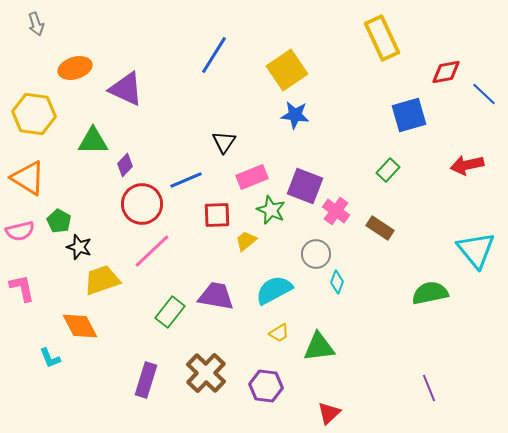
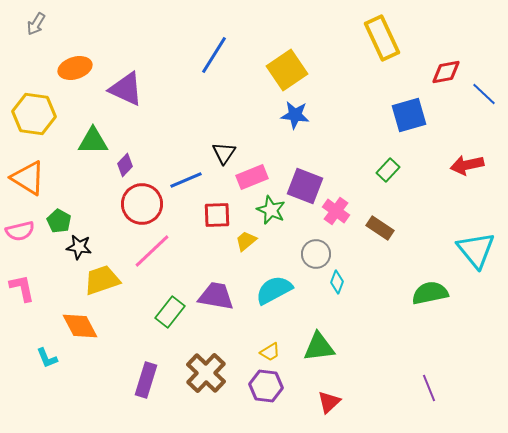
gray arrow at (36, 24): rotated 50 degrees clockwise
black triangle at (224, 142): moved 11 px down
black star at (79, 247): rotated 10 degrees counterclockwise
yellow trapezoid at (279, 333): moved 9 px left, 19 px down
cyan L-shape at (50, 358): moved 3 px left
red triangle at (329, 413): moved 11 px up
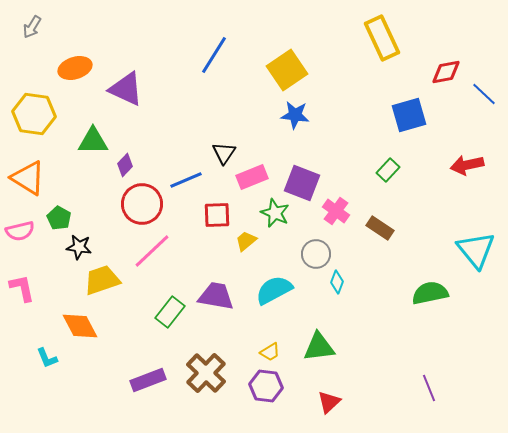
gray arrow at (36, 24): moved 4 px left, 3 px down
purple square at (305, 186): moved 3 px left, 3 px up
green star at (271, 210): moved 4 px right, 3 px down
green pentagon at (59, 221): moved 3 px up
purple rectangle at (146, 380): moved 2 px right; rotated 52 degrees clockwise
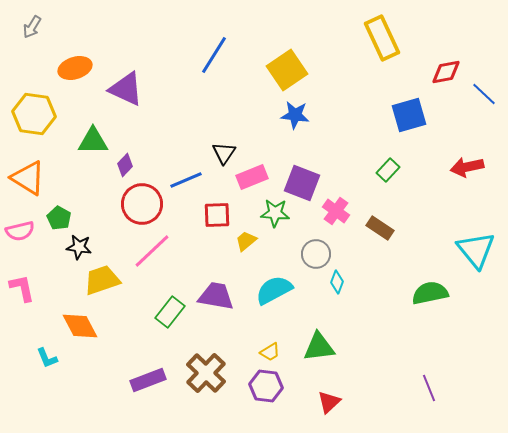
red arrow at (467, 165): moved 2 px down
green star at (275, 213): rotated 20 degrees counterclockwise
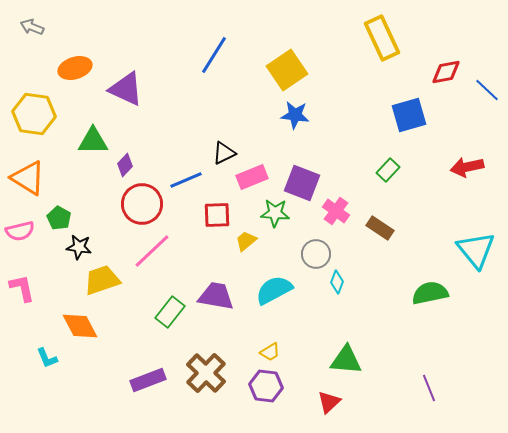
gray arrow at (32, 27): rotated 80 degrees clockwise
blue line at (484, 94): moved 3 px right, 4 px up
black triangle at (224, 153): rotated 30 degrees clockwise
green triangle at (319, 347): moved 27 px right, 13 px down; rotated 12 degrees clockwise
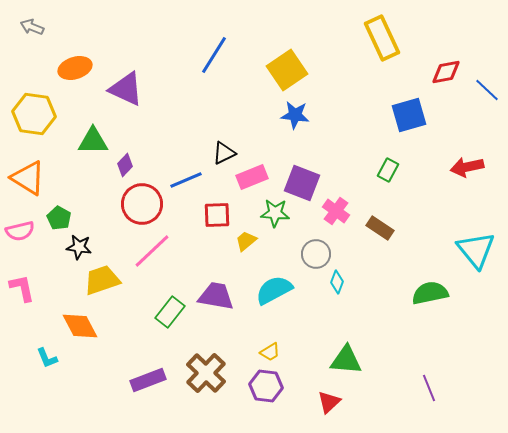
green rectangle at (388, 170): rotated 15 degrees counterclockwise
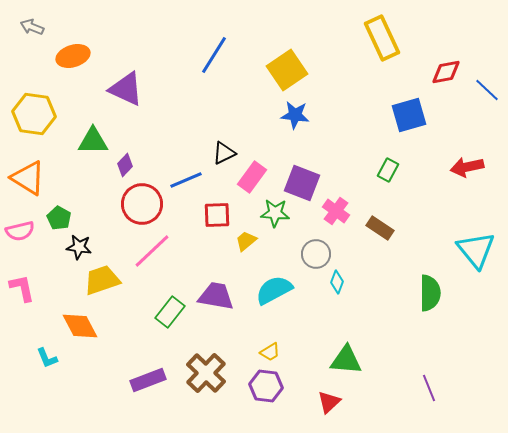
orange ellipse at (75, 68): moved 2 px left, 12 px up
pink rectangle at (252, 177): rotated 32 degrees counterclockwise
green semicircle at (430, 293): rotated 102 degrees clockwise
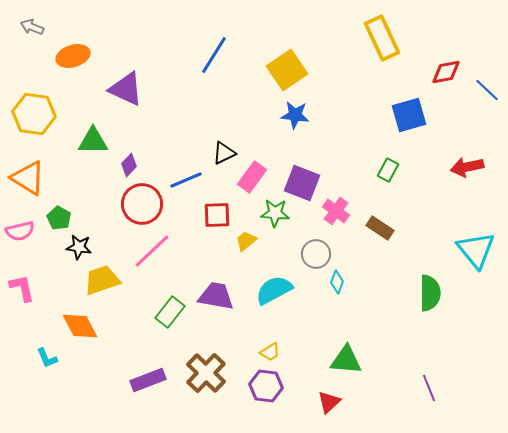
purple diamond at (125, 165): moved 4 px right
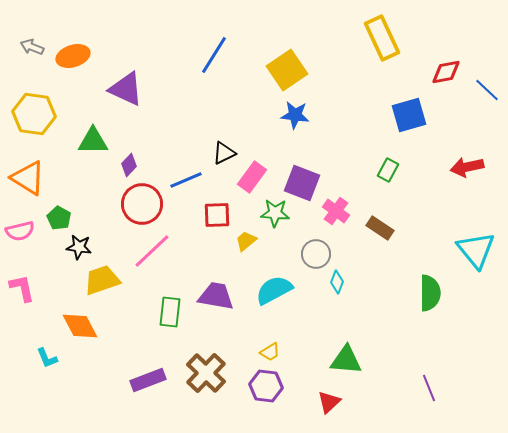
gray arrow at (32, 27): moved 20 px down
green rectangle at (170, 312): rotated 32 degrees counterclockwise
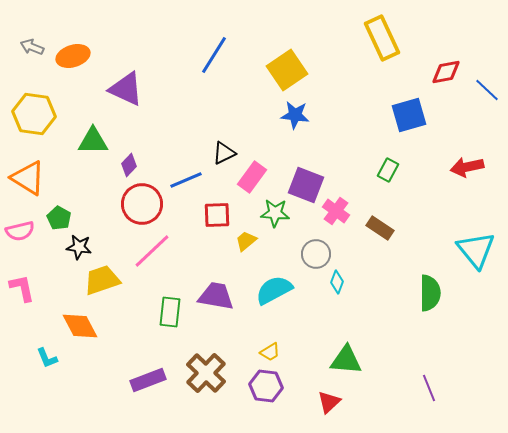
purple square at (302, 183): moved 4 px right, 2 px down
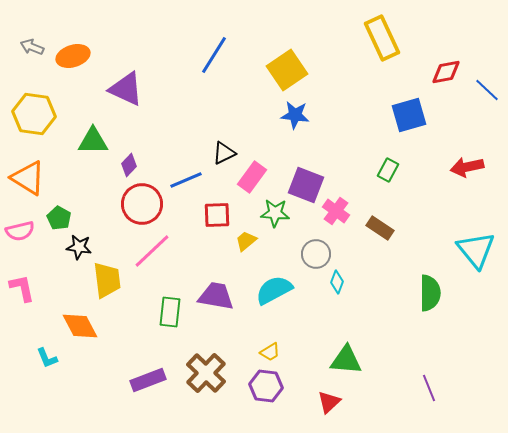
yellow trapezoid at (102, 280): moved 5 px right; rotated 102 degrees clockwise
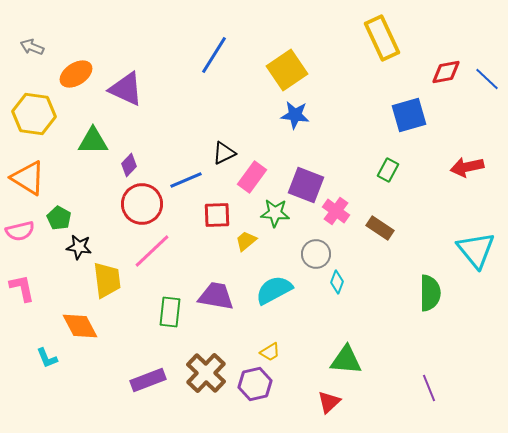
orange ellipse at (73, 56): moved 3 px right, 18 px down; rotated 16 degrees counterclockwise
blue line at (487, 90): moved 11 px up
purple hexagon at (266, 386): moved 11 px left, 2 px up; rotated 20 degrees counterclockwise
